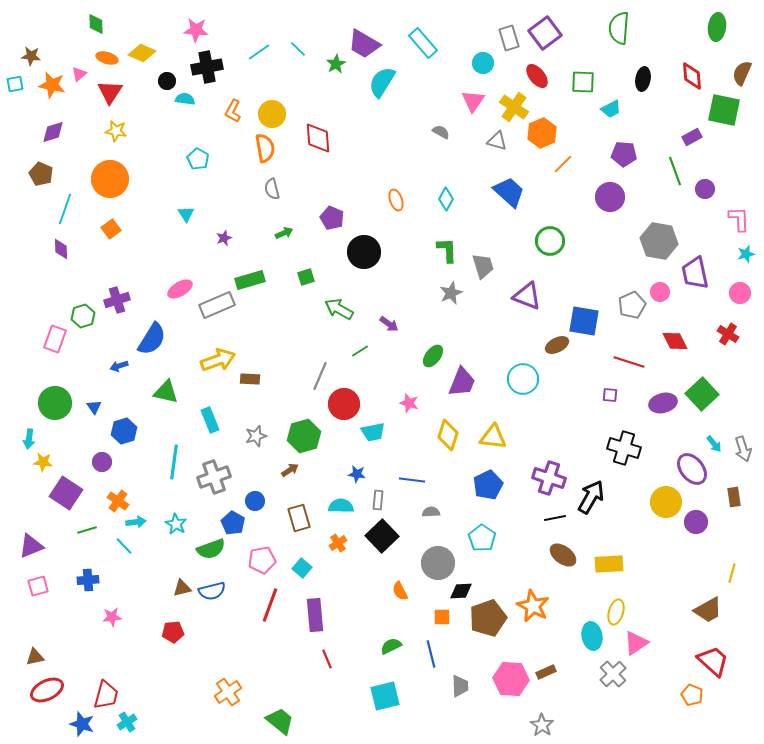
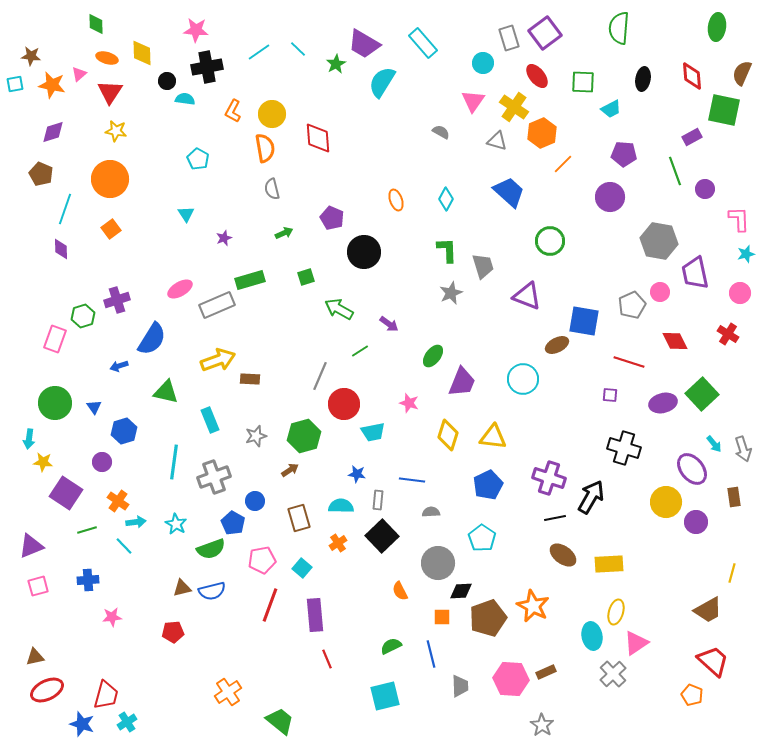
yellow diamond at (142, 53): rotated 64 degrees clockwise
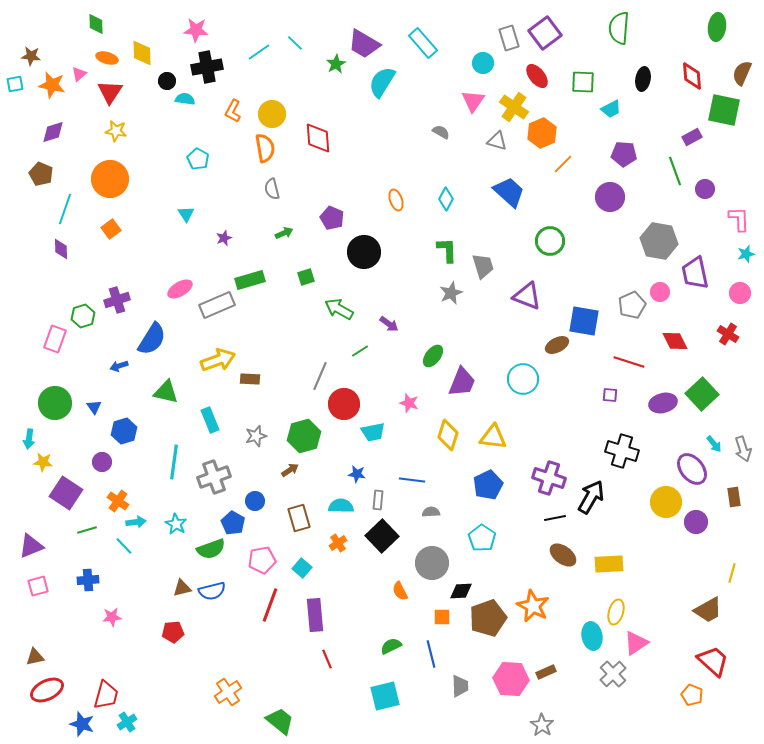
cyan line at (298, 49): moved 3 px left, 6 px up
black cross at (624, 448): moved 2 px left, 3 px down
gray circle at (438, 563): moved 6 px left
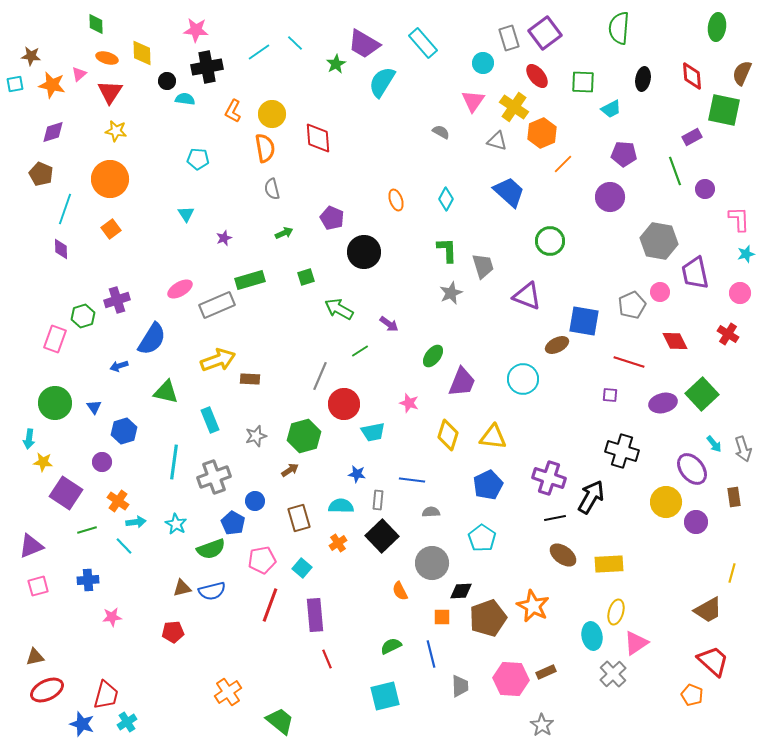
cyan pentagon at (198, 159): rotated 25 degrees counterclockwise
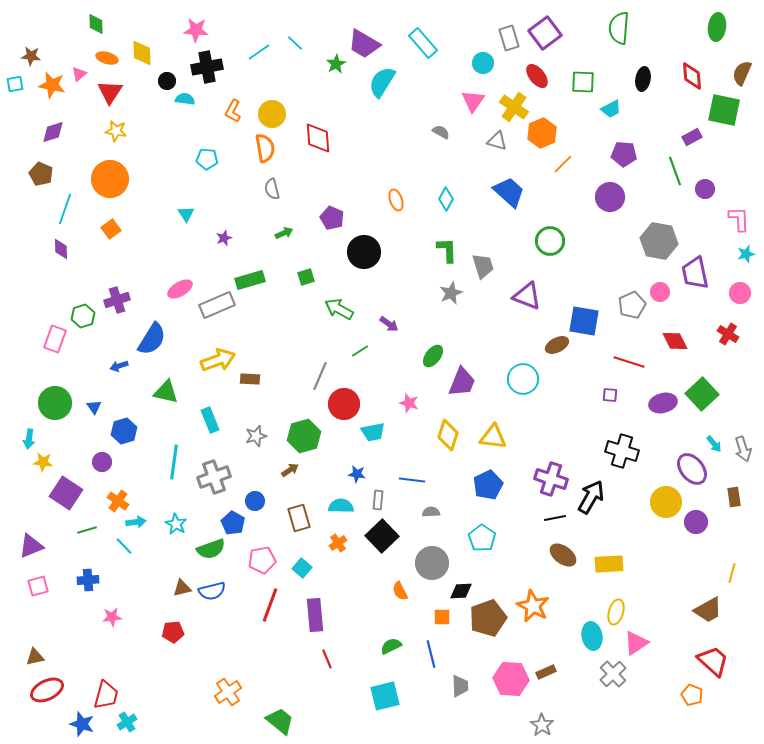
cyan pentagon at (198, 159): moved 9 px right
purple cross at (549, 478): moved 2 px right, 1 px down
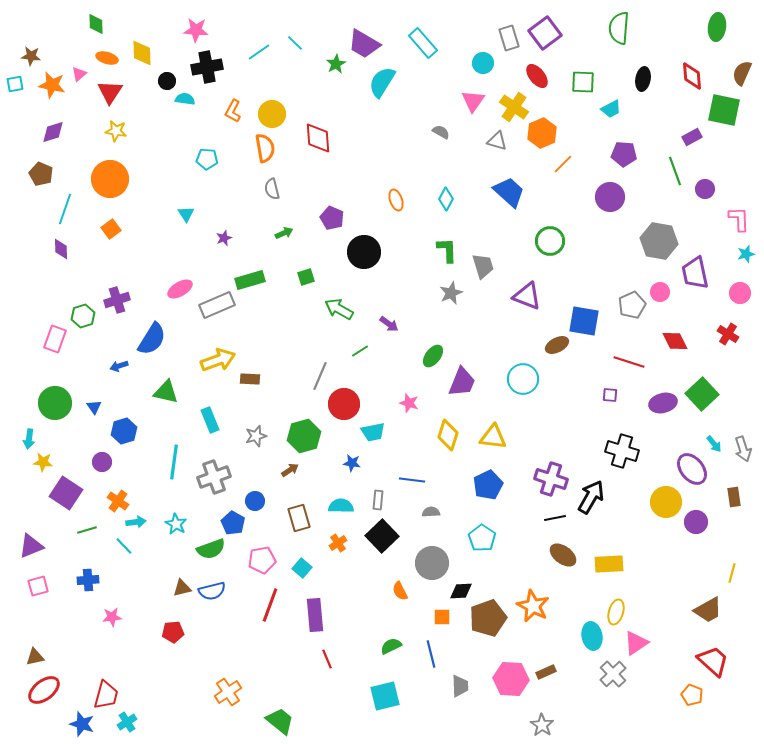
blue star at (357, 474): moved 5 px left, 11 px up
red ellipse at (47, 690): moved 3 px left; rotated 12 degrees counterclockwise
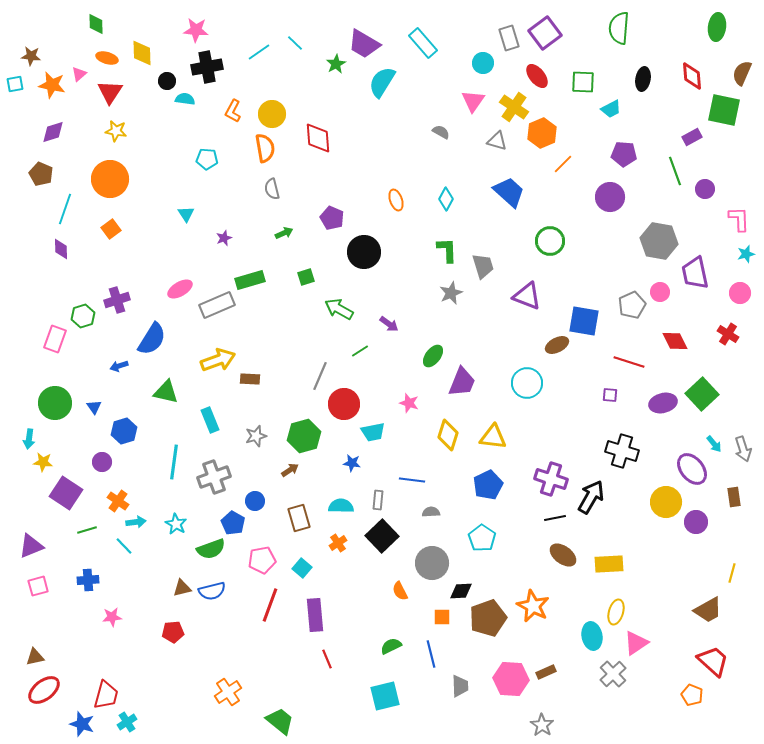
cyan circle at (523, 379): moved 4 px right, 4 px down
